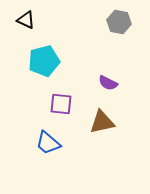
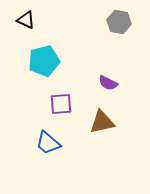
purple square: rotated 10 degrees counterclockwise
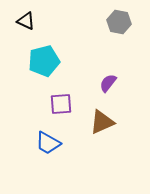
black triangle: moved 1 px down
purple semicircle: rotated 102 degrees clockwise
brown triangle: rotated 12 degrees counterclockwise
blue trapezoid: rotated 12 degrees counterclockwise
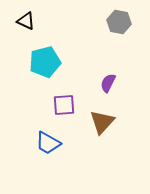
cyan pentagon: moved 1 px right, 1 px down
purple semicircle: rotated 12 degrees counterclockwise
purple square: moved 3 px right, 1 px down
brown triangle: rotated 24 degrees counterclockwise
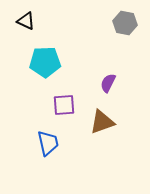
gray hexagon: moved 6 px right, 1 px down
cyan pentagon: rotated 12 degrees clockwise
brown triangle: rotated 28 degrees clockwise
blue trapezoid: rotated 132 degrees counterclockwise
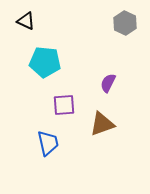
gray hexagon: rotated 15 degrees clockwise
cyan pentagon: rotated 8 degrees clockwise
brown triangle: moved 2 px down
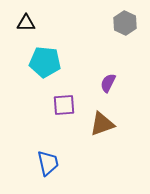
black triangle: moved 2 px down; rotated 24 degrees counterclockwise
blue trapezoid: moved 20 px down
